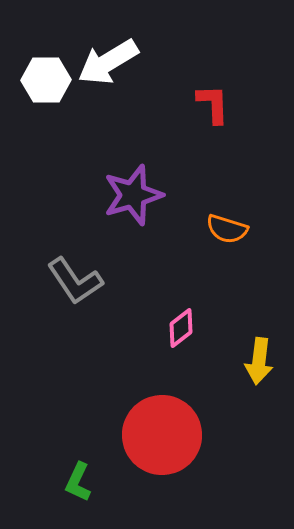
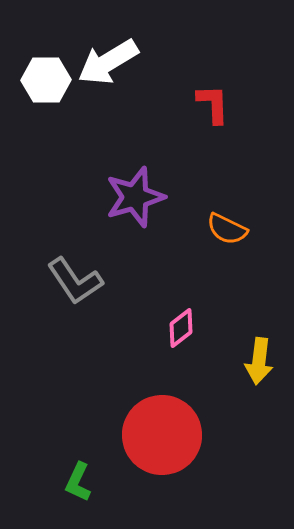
purple star: moved 2 px right, 2 px down
orange semicircle: rotated 9 degrees clockwise
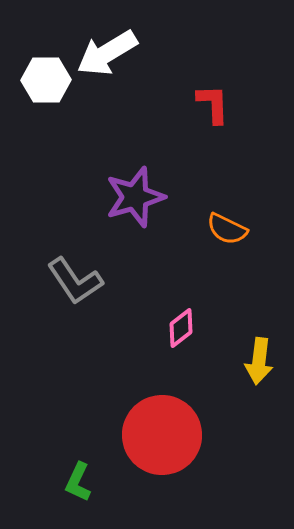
white arrow: moved 1 px left, 9 px up
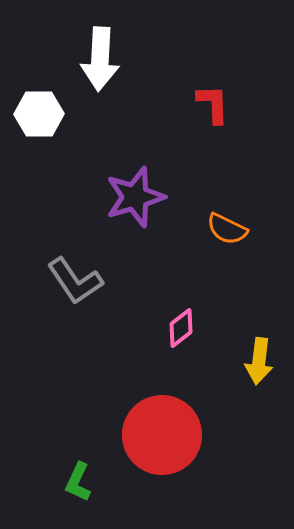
white arrow: moved 7 px left, 6 px down; rotated 56 degrees counterclockwise
white hexagon: moved 7 px left, 34 px down
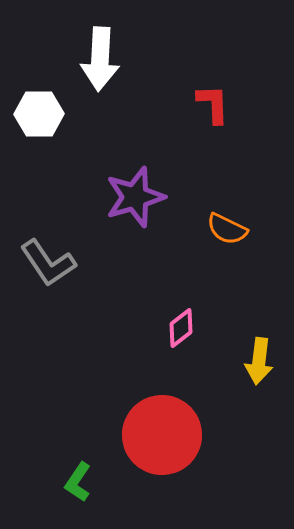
gray L-shape: moved 27 px left, 18 px up
green L-shape: rotated 9 degrees clockwise
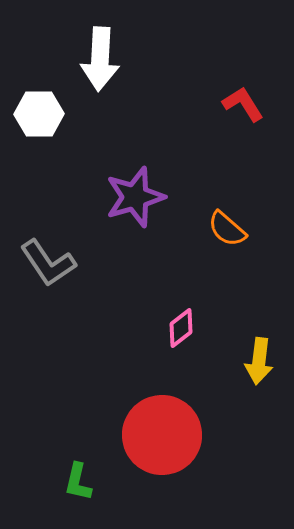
red L-shape: moved 30 px right; rotated 30 degrees counterclockwise
orange semicircle: rotated 15 degrees clockwise
green L-shape: rotated 21 degrees counterclockwise
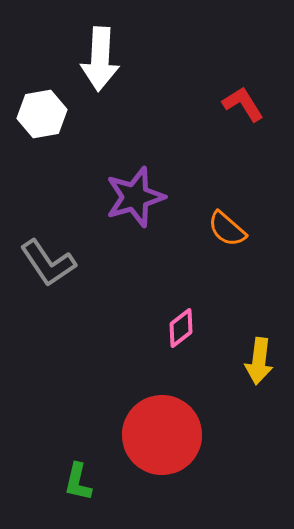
white hexagon: moved 3 px right; rotated 9 degrees counterclockwise
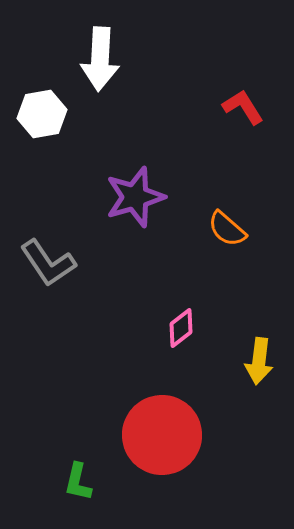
red L-shape: moved 3 px down
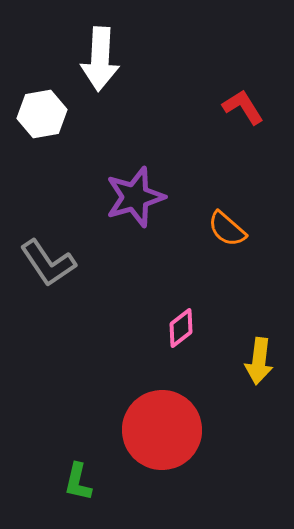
red circle: moved 5 px up
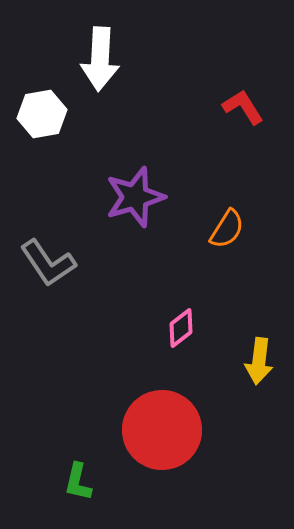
orange semicircle: rotated 99 degrees counterclockwise
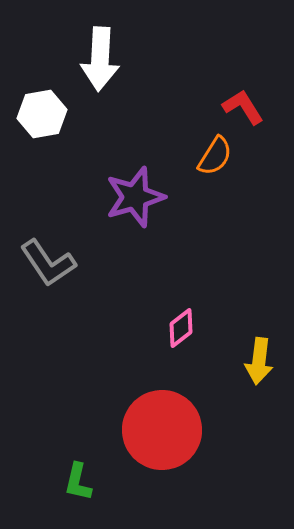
orange semicircle: moved 12 px left, 73 px up
